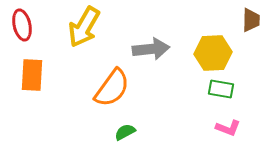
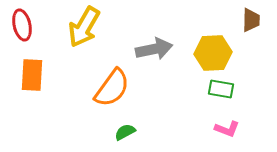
gray arrow: moved 3 px right; rotated 6 degrees counterclockwise
pink L-shape: moved 1 px left, 1 px down
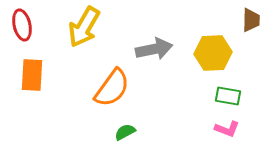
green rectangle: moved 7 px right, 7 px down
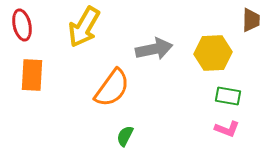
green semicircle: moved 4 px down; rotated 35 degrees counterclockwise
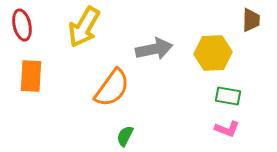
orange rectangle: moved 1 px left, 1 px down
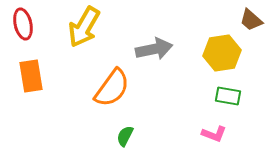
brown trapezoid: rotated 130 degrees clockwise
red ellipse: moved 1 px right, 1 px up
yellow hexagon: moved 9 px right; rotated 6 degrees counterclockwise
orange rectangle: rotated 12 degrees counterclockwise
pink L-shape: moved 13 px left, 5 px down
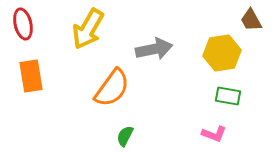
brown trapezoid: rotated 20 degrees clockwise
yellow arrow: moved 4 px right, 2 px down
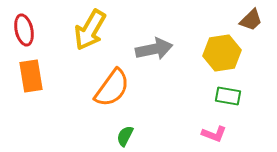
brown trapezoid: rotated 105 degrees counterclockwise
red ellipse: moved 1 px right, 6 px down
yellow arrow: moved 2 px right, 1 px down
